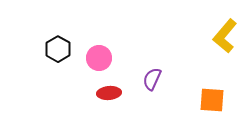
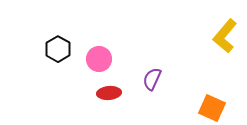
pink circle: moved 1 px down
orange square: moved 8 px down; rotated 20 degrees clockwise
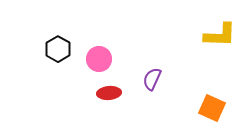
yellow L-shape: moved 5 px left, 1 px up; rotated 128 degrees counterclockwise
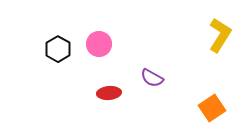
yellow L-shape: rotated 60 degrees counterclockwise
pink circle: moved 15 px up
purple semicircle: moved 1 px up; rotated 85 degrees counterclockwise
orange square: rotated 32 degrees clockwise
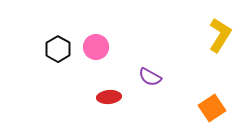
pink circle: moved 3 px left, 3 px down
purple semicircle: moved 2 px left, 1 px up
red ellipse: moved 4 px down
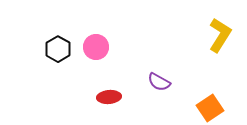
purple semicircle: moved 9 px right, 5 px down
orange square: moved 2 px left
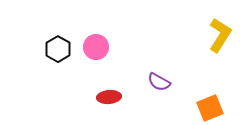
orange square: rotated 12 degrees clockwise
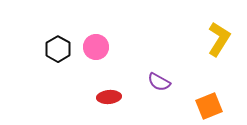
yellow L-shape: moved 1 px left, 4 px down
orange square: moved 1 px left, 2 px up
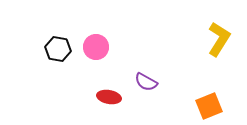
black hexagon: rotated 20 degrees counterclockwise
purple semicircle: moved 13 px left
red ellipse: rotated 15 degrees clockwise
